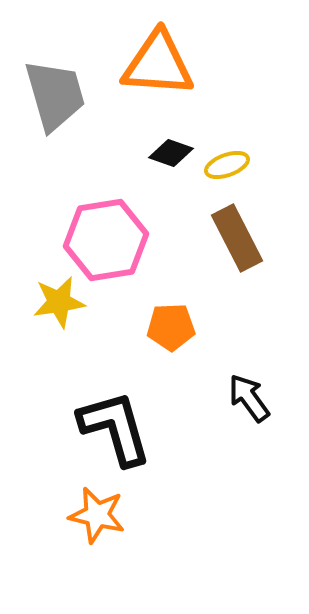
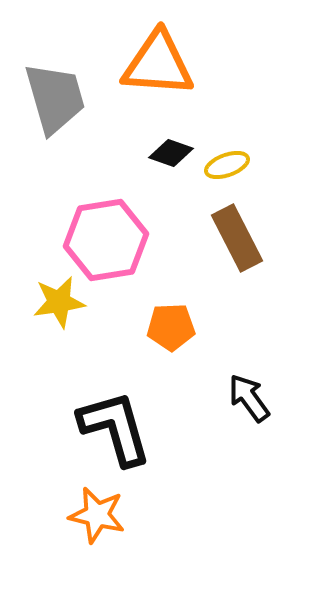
gray trapezoid: moved 3 px down
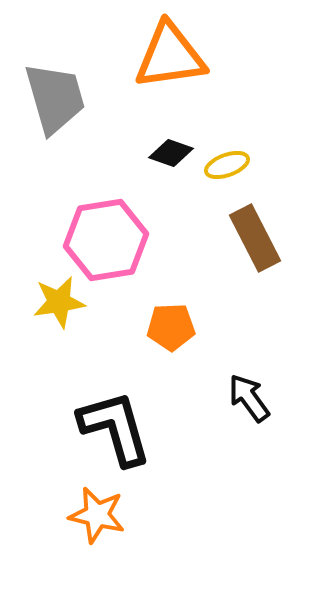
orange triangle: moved 12 px right, 8 px up; rotated 12 degrees counterclockwise
brown rectangle: moved 18 px right
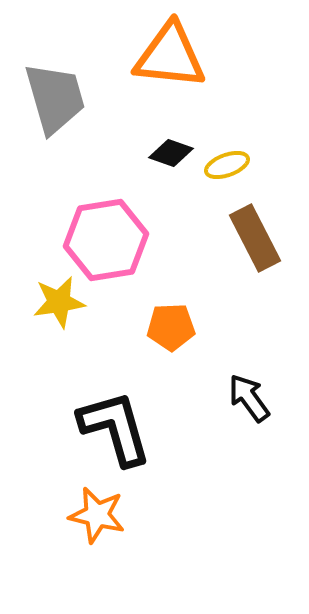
orange triangle: rotated 14 degrees clockwise
